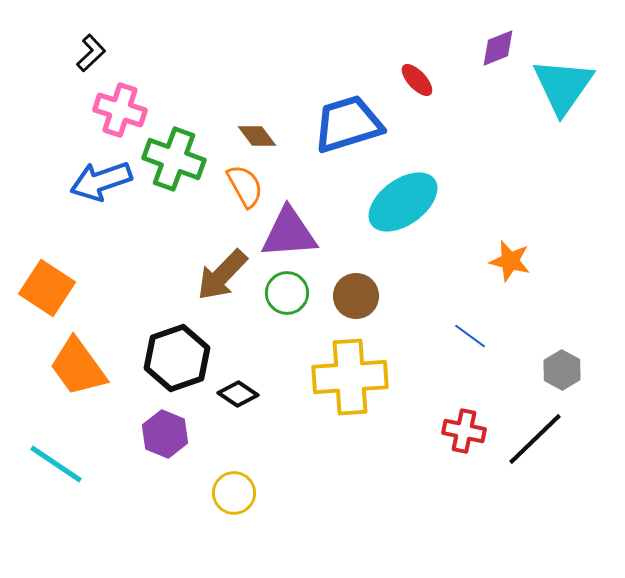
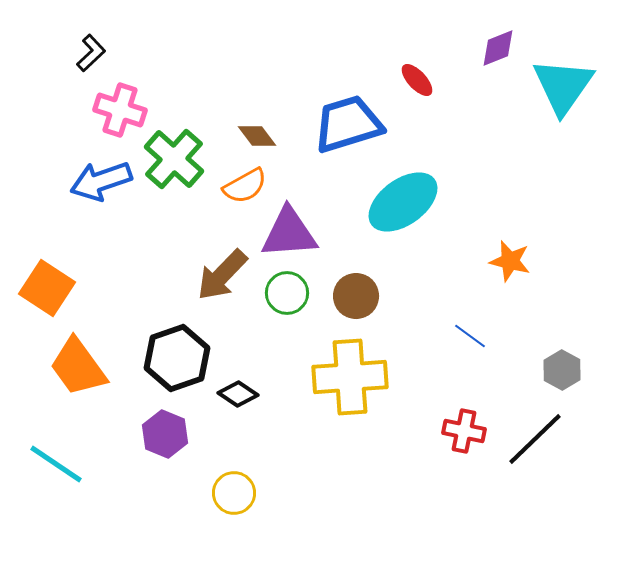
green cross: rotated 22 degrees clockwise
orange semicircle: rotated 90 degrees clockwise
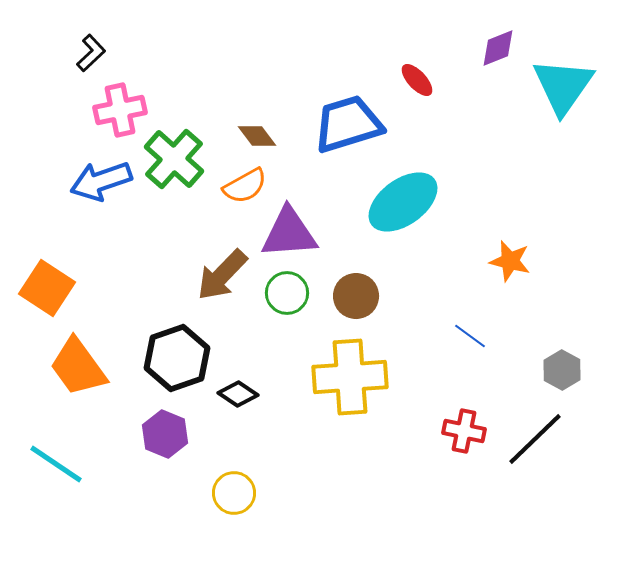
pink cross: rotated 30 degrees counterclockwise
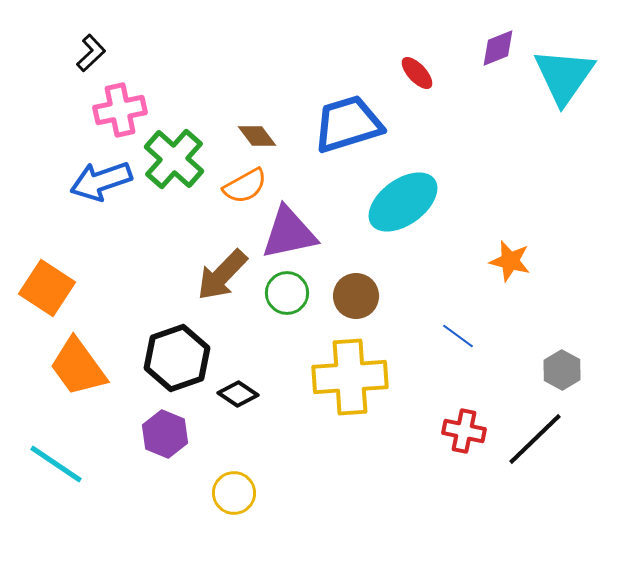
red ellipse: moved 7 px up
cyan triangle: moved 1 px right, 10 px up
purple triangle: rotated 8 degrees counterclockwise
blue line: moved 12 px left
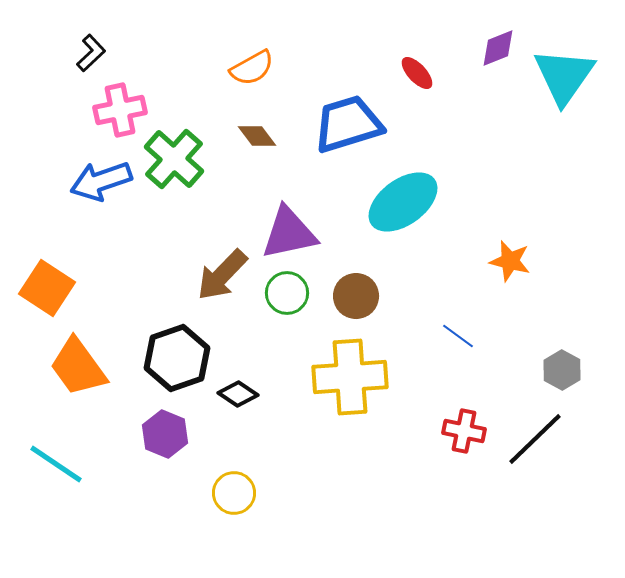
orange semicircle: moved 7 px right, 118 px up
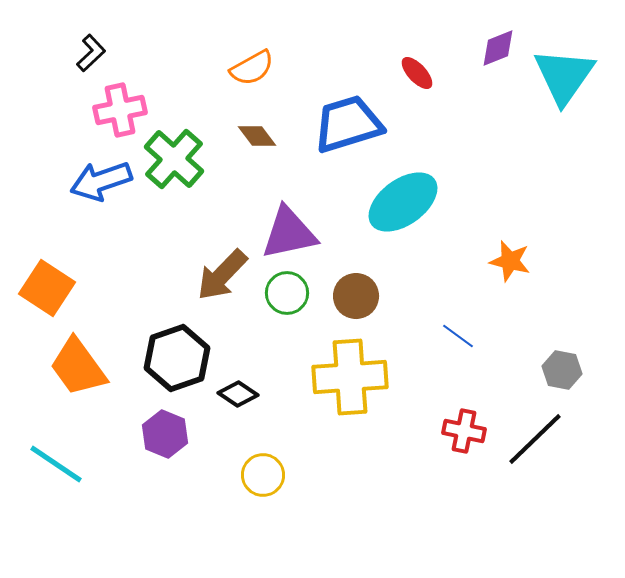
gray hexagon: rotated 18 degrees counterclockwise
yellow circle: moved 29 px right, 18 px up
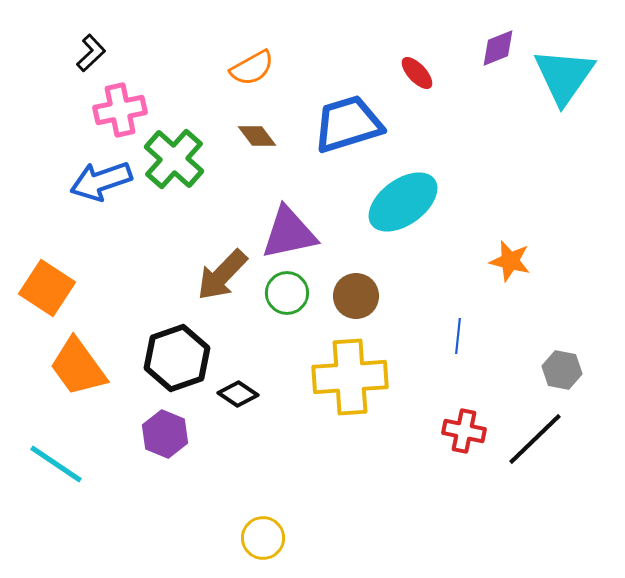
blue line: rotated 60 degrees clockwise
yellow circle: moved 63 px down
